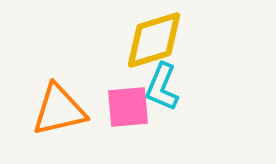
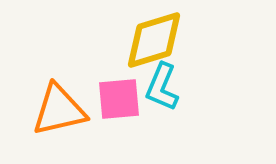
pink square: moved 9 px left, 8 px up
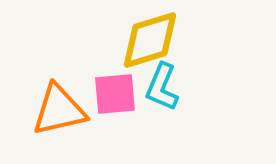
yellow diamond: moved 4 px left
pink square: moved 4 px left, 5 px up
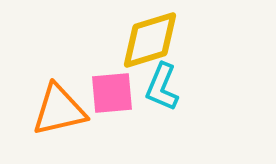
pink square: moved 3 px left, 1 px up
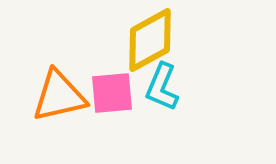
yellow diamond: rotated 12 degrees counterclockwise
orange triangle: moved 14 px up
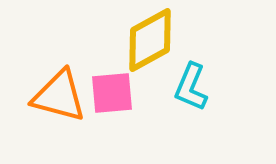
cyan L-shape: moved 29 px right
orange triangle: rotated 28 degrees clockwise
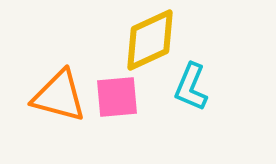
yellow diamond: rotated 4 degrees clockwise
pink square: moved 5 px right, 4 px down
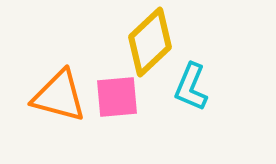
yellow diamond: moved 2 px down; rotated 18 degrees counterclockwise
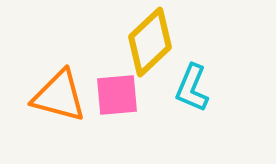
cyan L-shape: moved 1 px right, 1 px down
pink square: moved 2 px up
